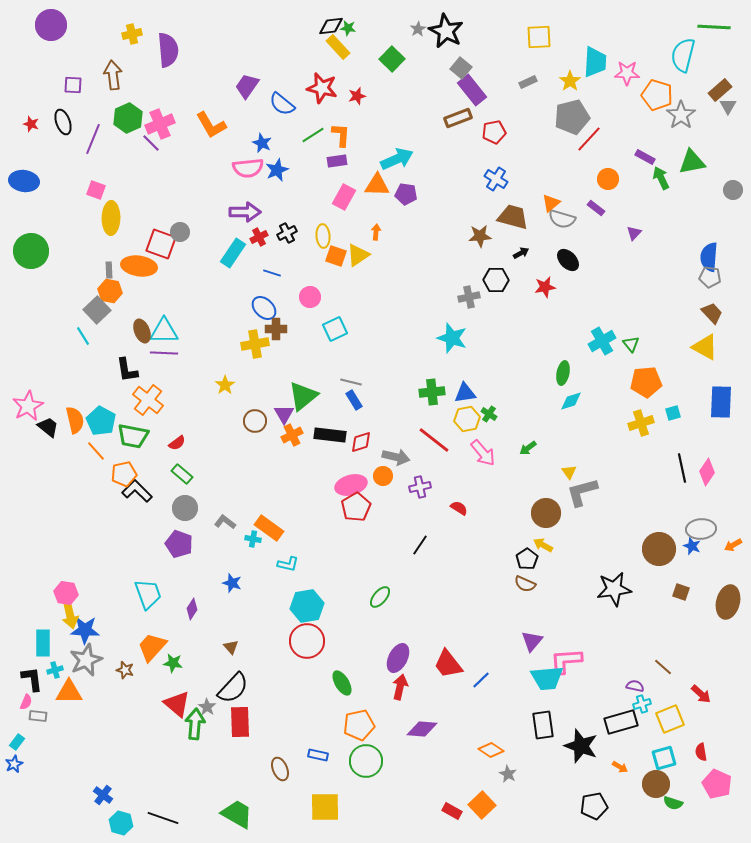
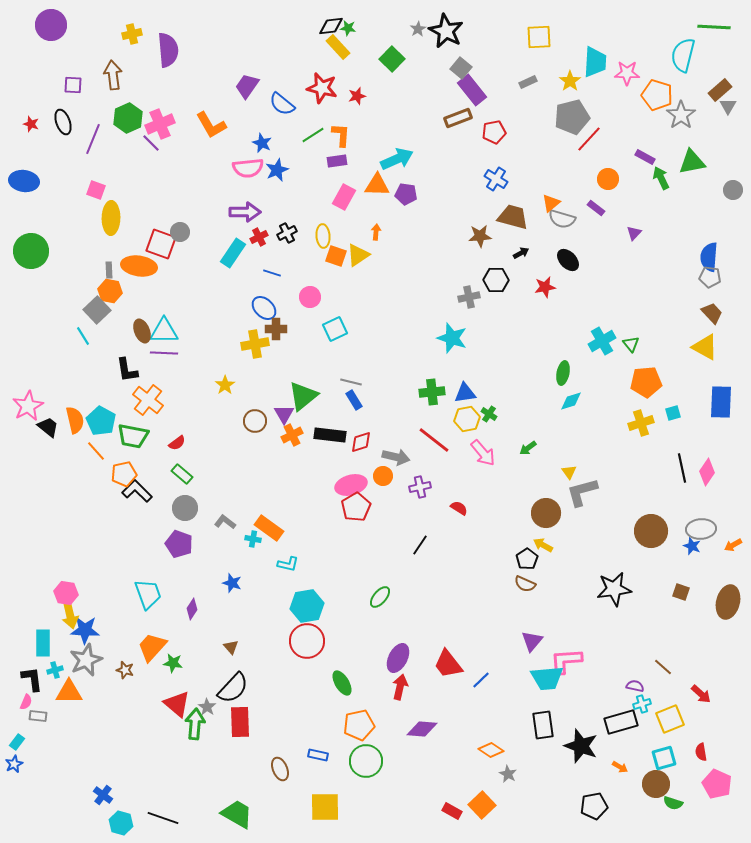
brown circle at (659, 549): moved 8 px left, 18 px up
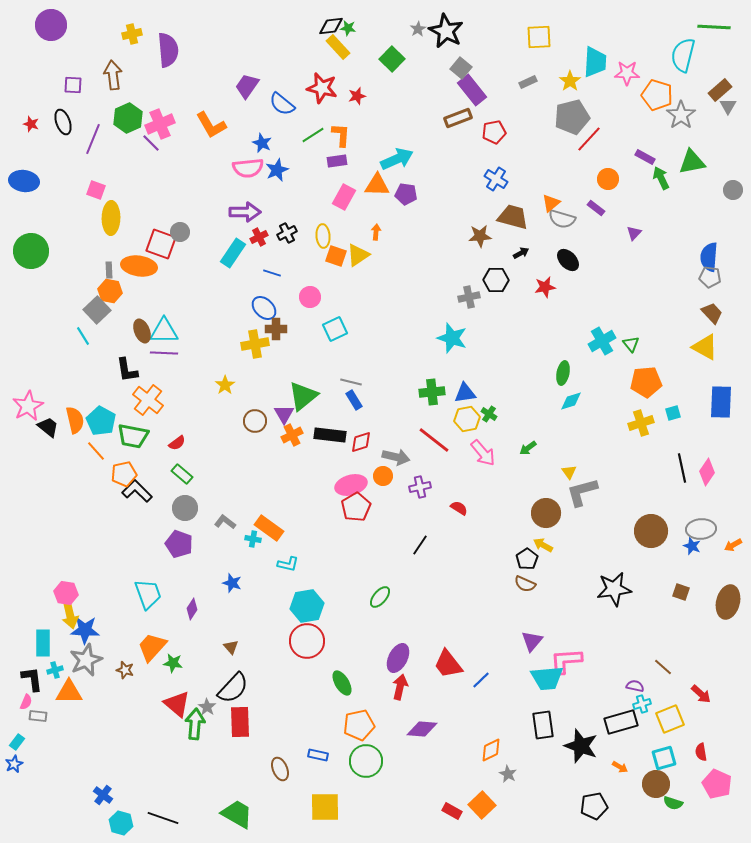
orange diamond at (491, 750): rotated 60 degrees counterclockwise
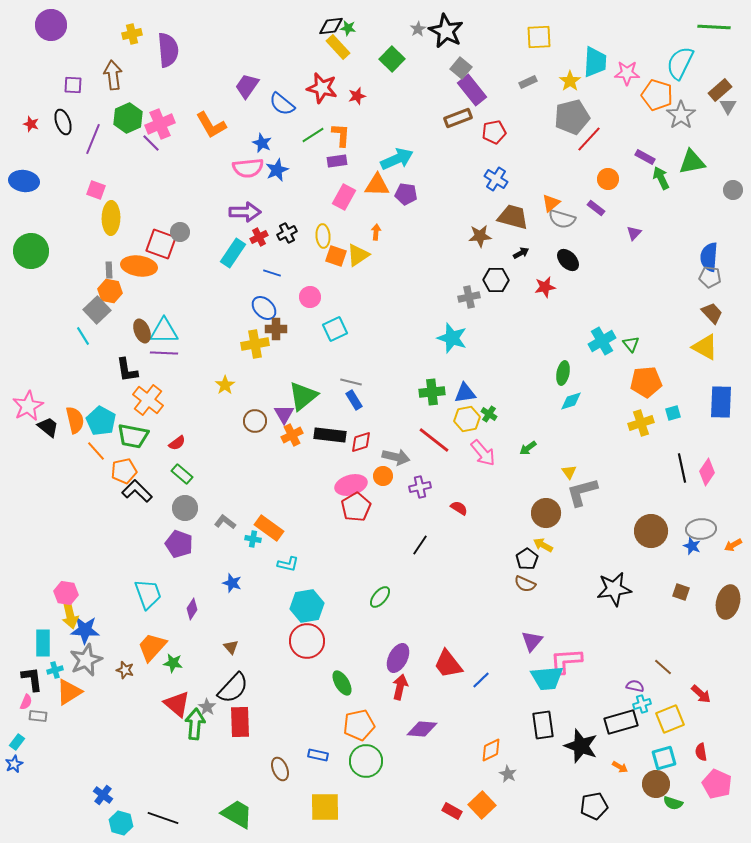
cyan semicircle at (683, 55): moved 3 px left, 8 px down; rotated 12 degrees clockwise
orange pentagon at (124, 474): moved 3 px up
orange triangle at (69, 692): rotated 32 degrees counterclockwise
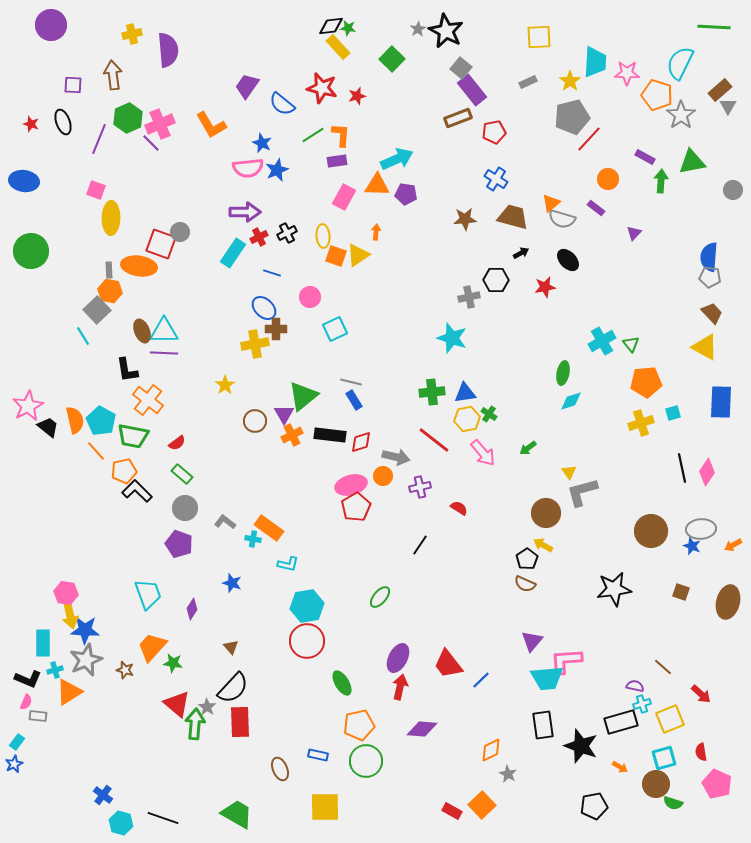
purple line at (93, 139): moved 6 px right
green arrow at (661, 178): moved 3 px down; rotated 30 degrees clockwise
brown star at (480, 236): moved 15 px left, 17 px up
black L-shape at (32, 679): moved 4 px left; rotated 120 degrees clockwise
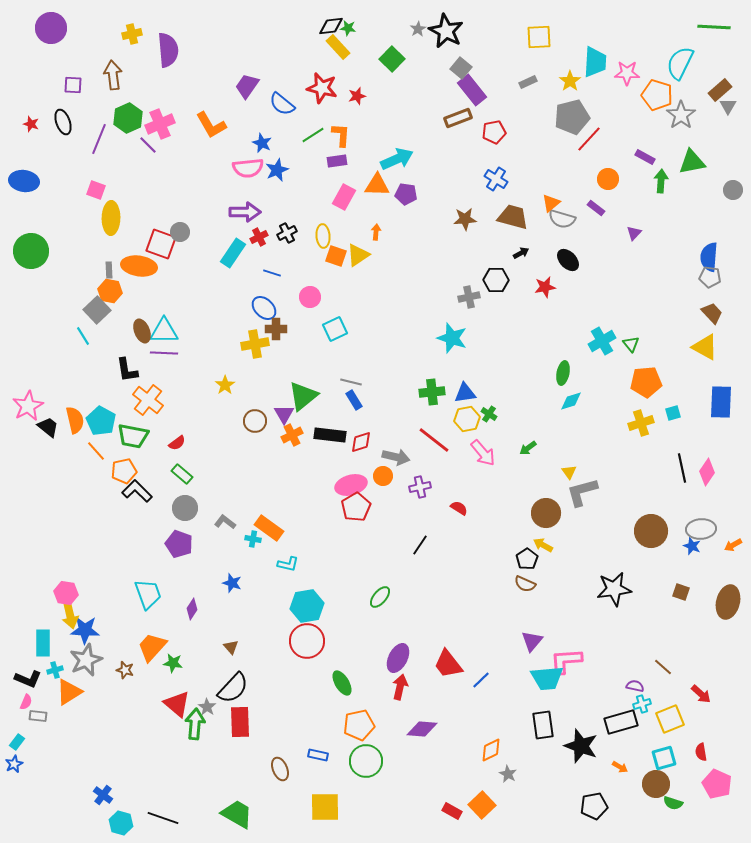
purple circle at (51, 25): moved 3 px down
purple line at (151, 143): moved 3 px left, 2 px down
